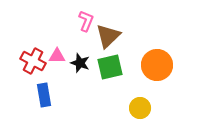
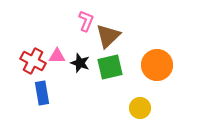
blue rectangle: moved 2 px left, 2 px up
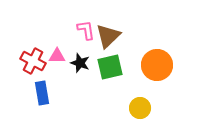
pink L-shape: moved 9 px down; rotated 30 degrees counterclockwise
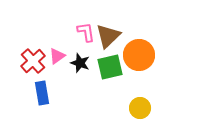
pink L-shape: moved 2 px down
pink triangle: rotated 36 degrees counterclockwise
red cross: rotated 20 degrees clockwise
orange circle: moved 18 px left, 10 px up
